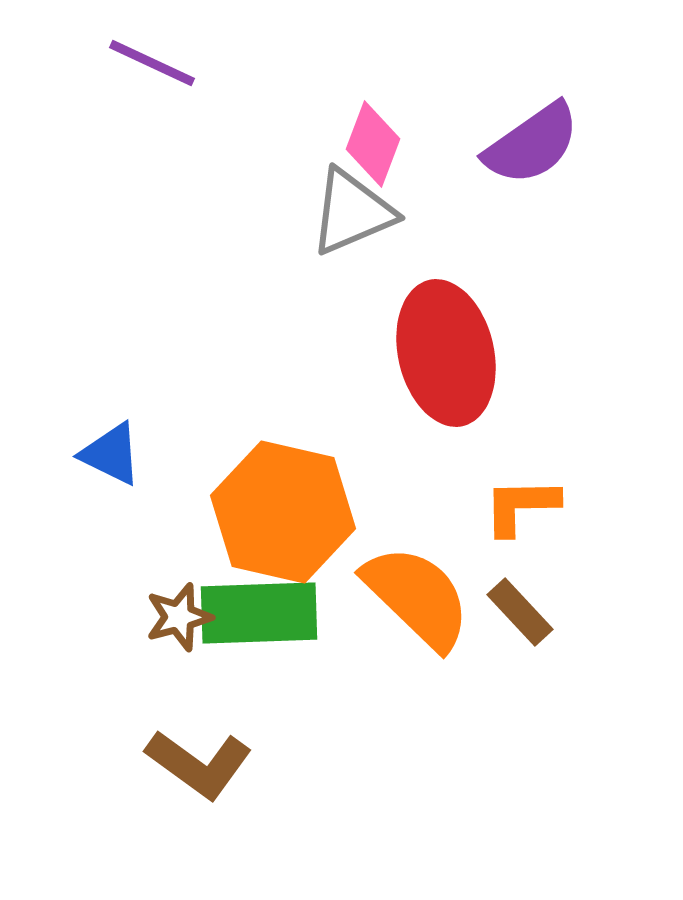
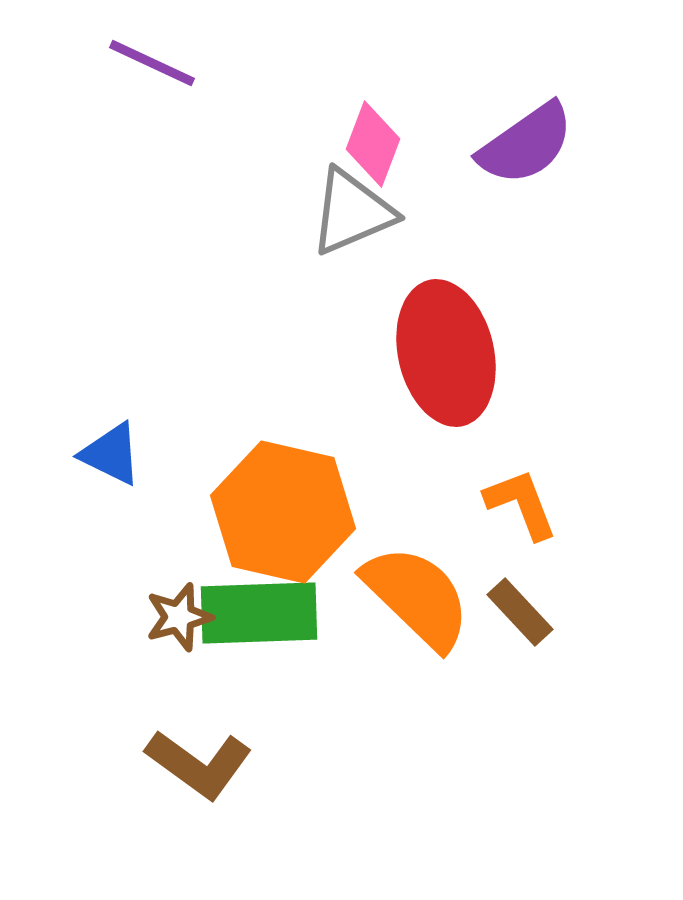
purple semicircle: moved 6 px left
orange L-shape: moved 2 px up; rotated 70 degrees clockwise
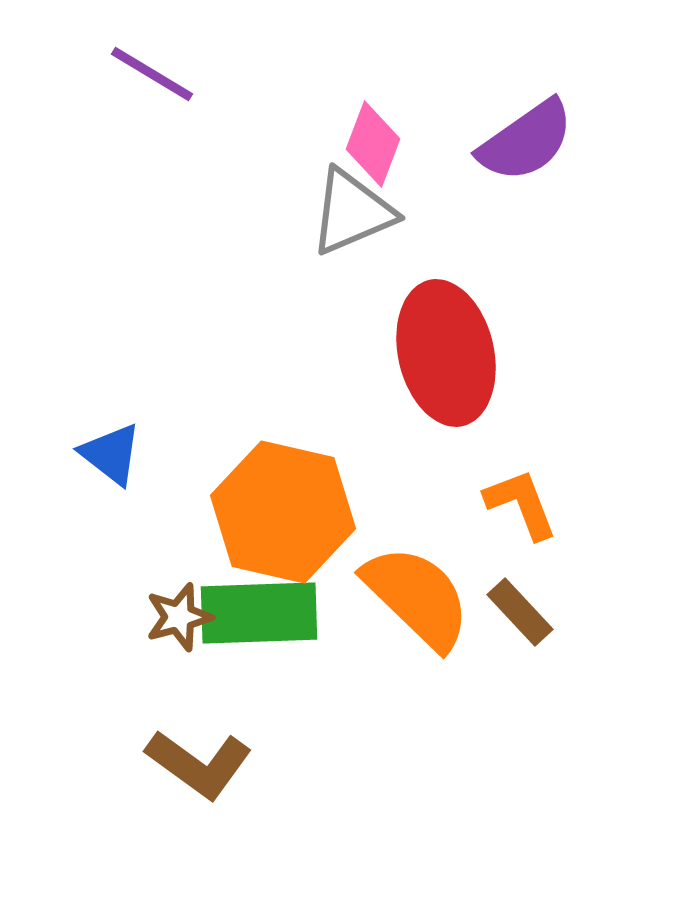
purple line: moved 11 px down; rotated 6 degrees clockwise
purple semicircle: moved 3 px up
blue triangle: rotated 12 degrees clockwise
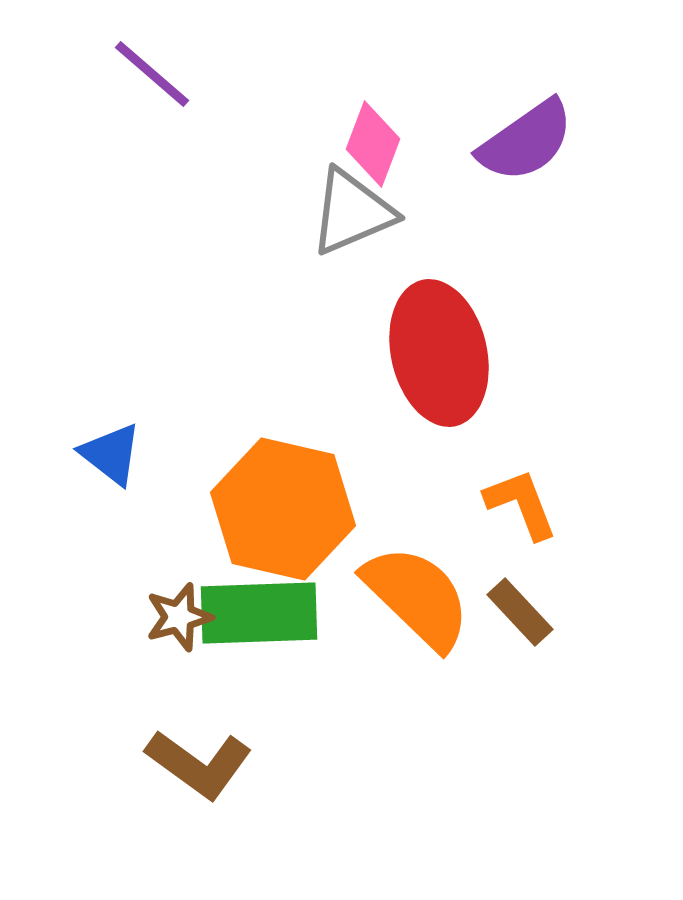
purple line: rotated 10 degrees clockwise
red ellipse: moved 7 px left
orange hexagon: moved 3 px up
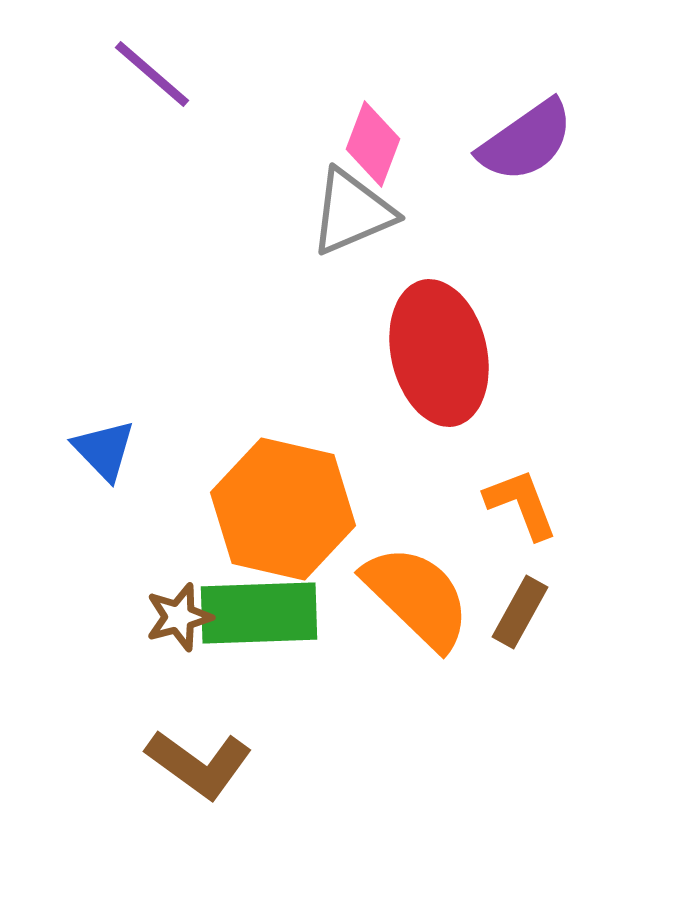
blue triangle: moved 7 px left, 4 px up; rotated 8 degrees clockwise
brown rectangle: rotated 72 degrees clockwise
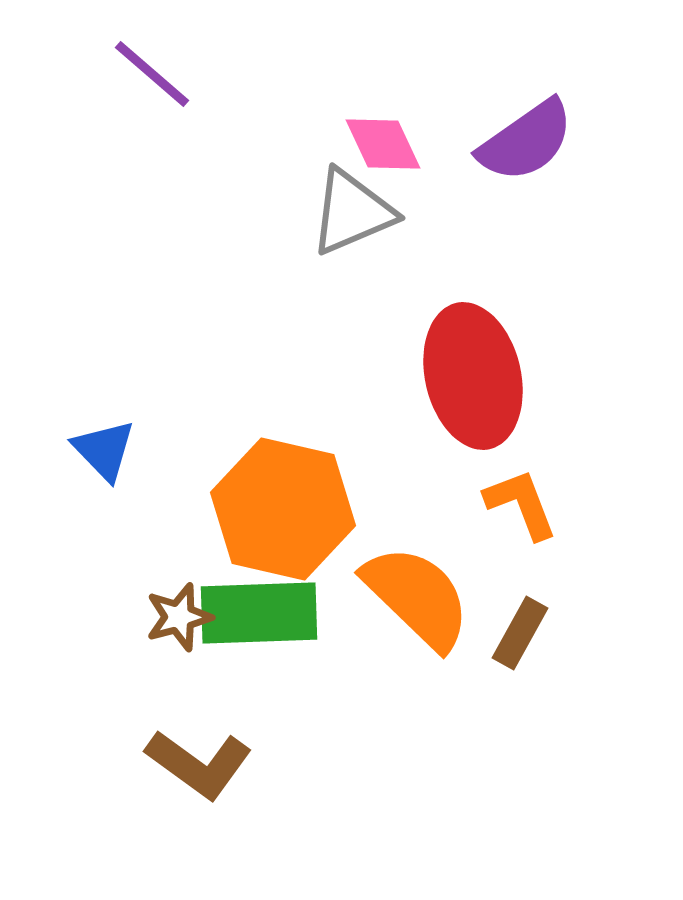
pink diamond: moved 10 px right; rotated 46 degrees counterclockwise
red ellipse: moved 34 px right, 23 px down
brown rectangle: moved 21 px down
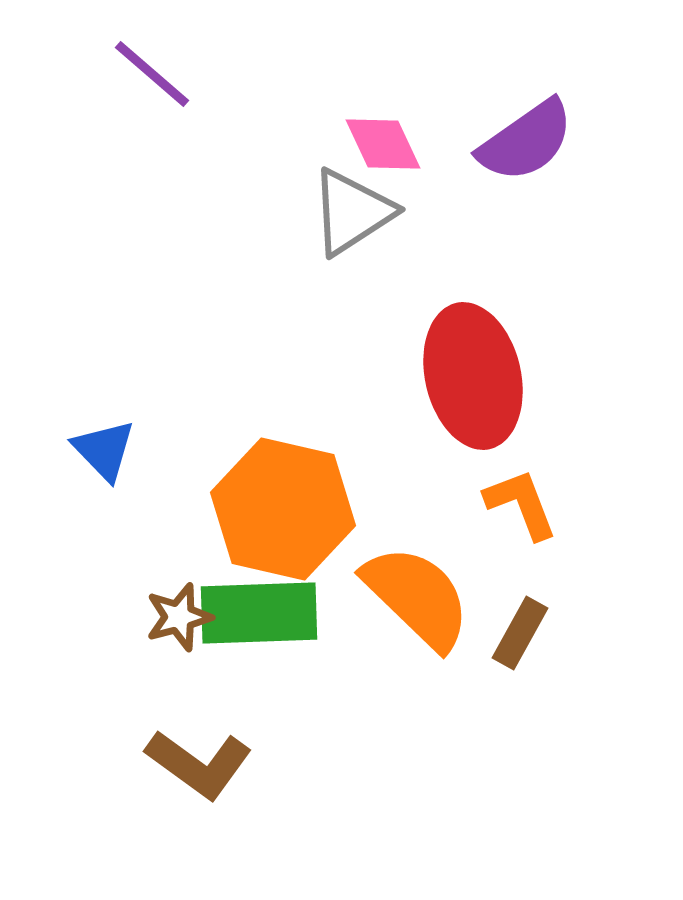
gray triangle: rotated 10 degrees counterclockwise
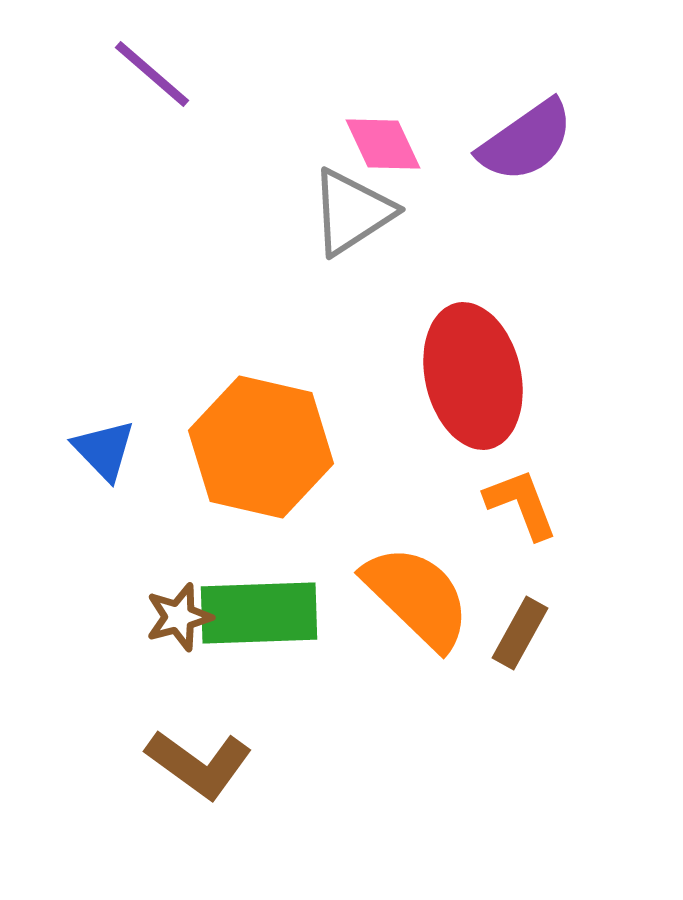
orange hexagon: moved 22 px left, 62 px up
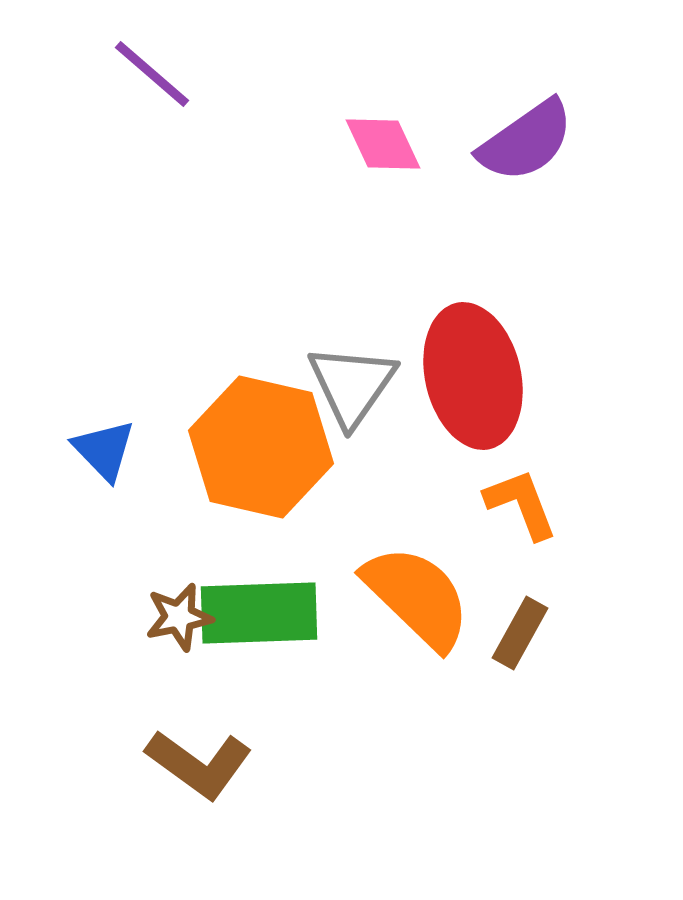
gray triangle: moved 173 px down; rotated 22 degrees counterclockwise
brown star: rotated 4 degrees clockwise
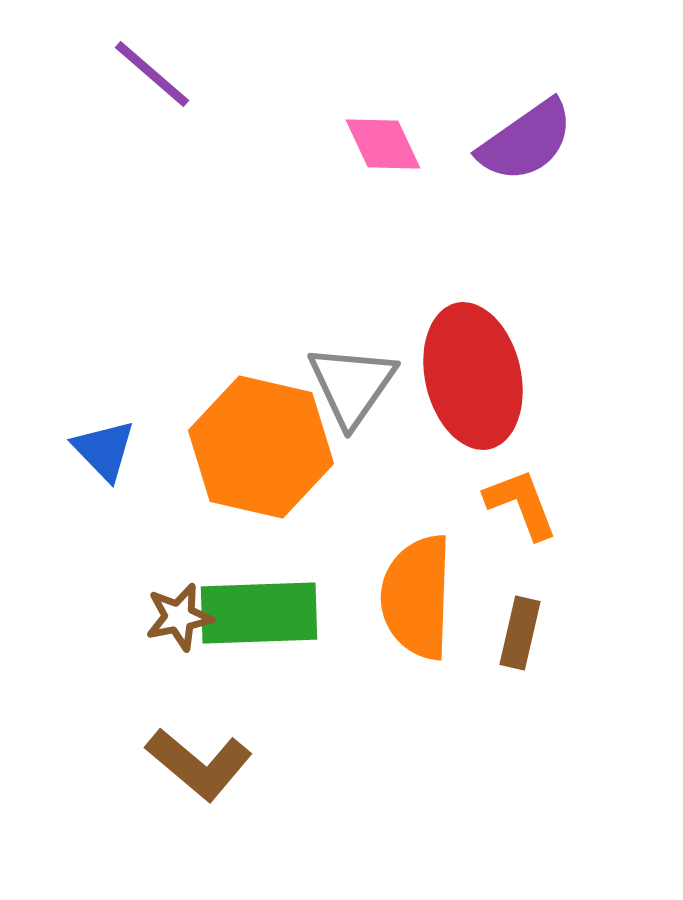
orange semicircle: rotated 132 degrees counterclockwise
brown rectangle: rotated 16 degrees counterclockwise
brown L-shape: rotated 4 degrees clockwise
